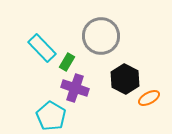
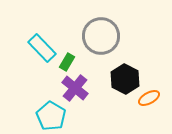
purple cross: rotated 20 degrees clockwise
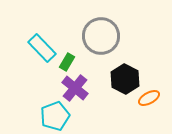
cyan pentagon: moved 4 px right; rotated 20 degrees clockwise
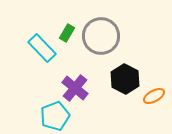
green rectangle: moved 29 px up
orange ellipse: moved 5 px right, 2 px up
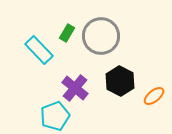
cyan rectangle: moved 3 px left, 2 px down
black hexagon: moved 5 px left, 2 px down
orange ellipse: rotated 10 degrees counterclockwise
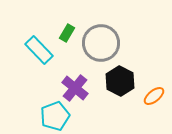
gray circle: moved 7 px down
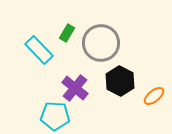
cyan pentagon: rotated 24 degrees clockwise
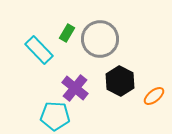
gray circle: moved 1 px left, 4 px up
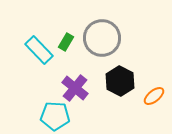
green rectangle: moved 1 px left, 9 px down
gray circle: moved 2 px right, 1 px up
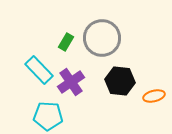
cyan rectangle: moved 20 px down
black hexagon: rotated 20 degrees counterclockwise
purple cross: moved 4 px left, 6 px up; rotated 16 degrees clockwise
orange ellipse: rotated 25 degrees clockwise
cyan pentagon: moved 7 px left
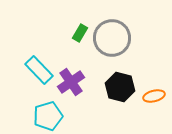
gray circle: moved 10 px right
green rectangle: moved 14 px right, 9 px up
black hexagon: moved 6 px down; rotated 8 degrees clockwise
cyan pentagon: rotated 20 degrees counterclockwise
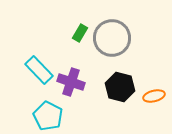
purple cross: rotated 36 degrees counterclockwise
cyan pentagon: rotated 28 degrees counterclockwise
